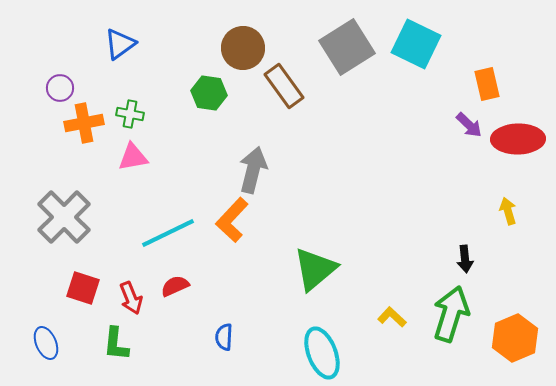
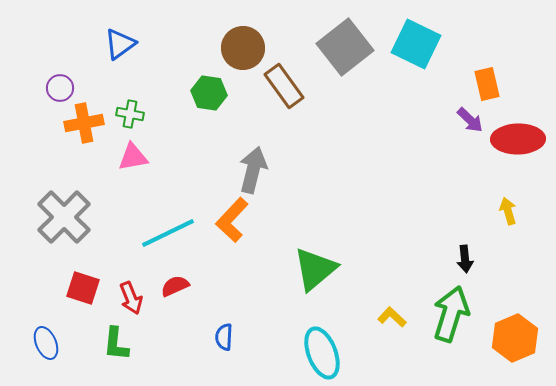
gray square: moved 2 px left; rotated 6 degrees counterclockwise
purple arrow: moved 1 px right, 5 px up
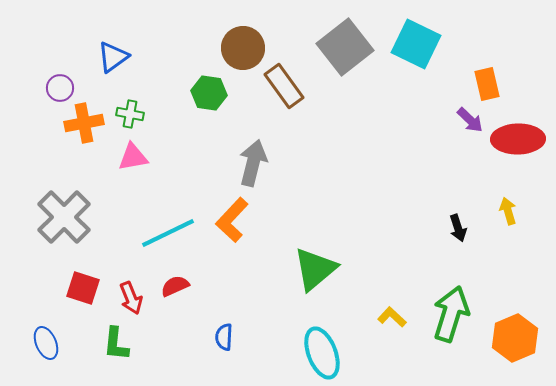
blue triangle: moved 7 px left, 13 px down
gray arrow: moved 7 px up
black arrow: moved 7 px left, 31 px up; rotated 12 degrees counterclockwise
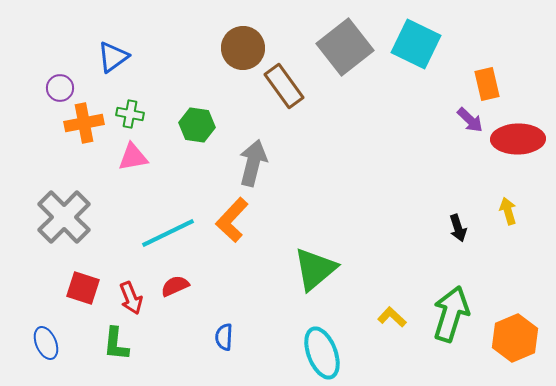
green hexagon: moved 12 px left, 32 px down
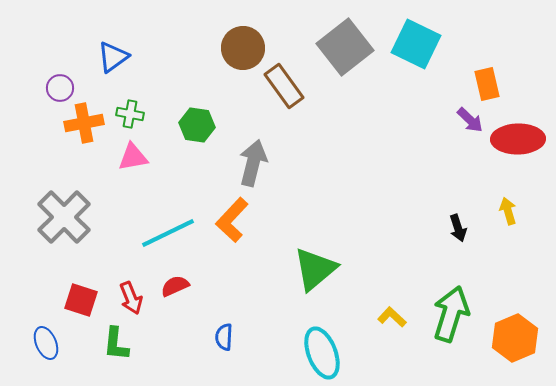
red square: moved 2 px left, 12 px down
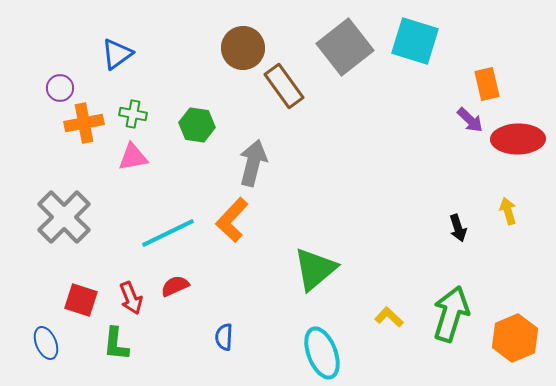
cyan square: moved 1 px left, 3 px up; rotated 9 degrees counterclockwise
blue triangle: moved 4 px right, 3 px up
green cross: moved 3 px right
yellow L-shape: moved 3 px left
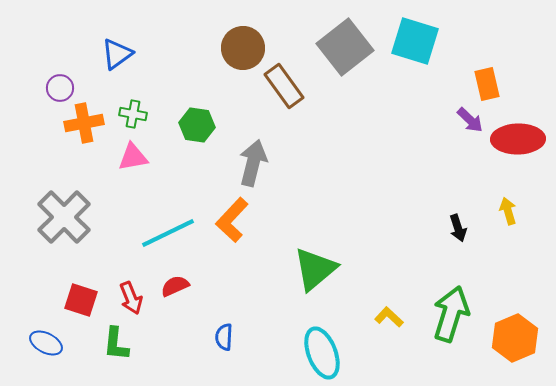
blue ellipse: rotated 40 degrees counterclockwise
